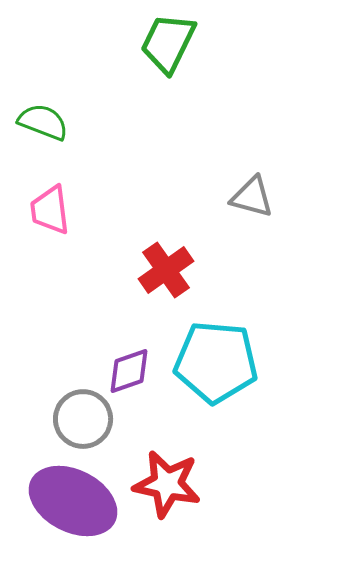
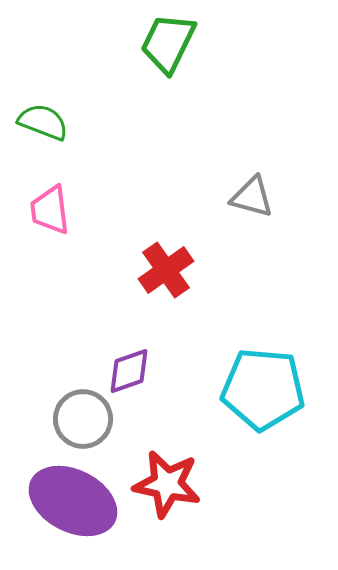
cyan pentagon: moved 47 px right, 27 px down
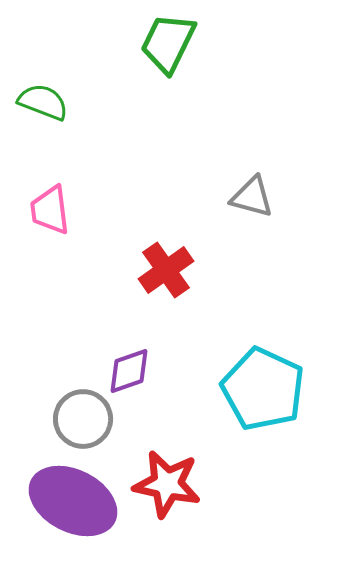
green semicircle: moved 20 px up
cyan pentagon: rotated 20 degrees clockwise
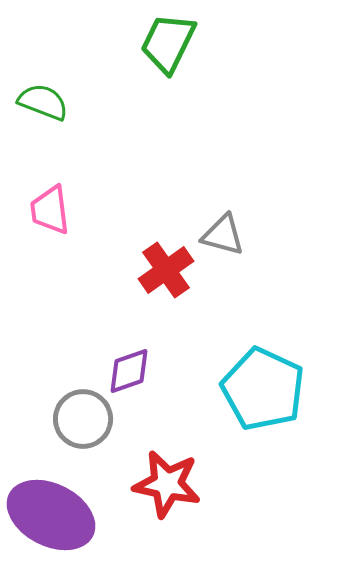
gray triangle: moved 29 px left, 38 px down
purple ellipse: moved 22 px left, 14 px down
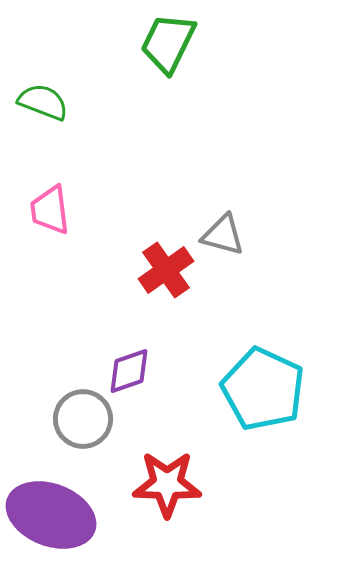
red star: rotated 10 degrees counterclockwise
purple ellipse: rotated 6 degrees counterclockwise
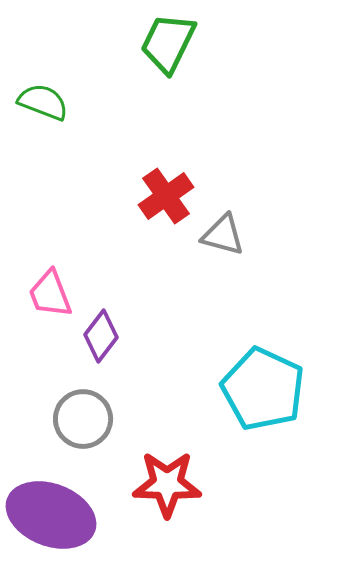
pink trapezoid: moved 84 px down; rotated 14 degrees counterclockwise
red cross: moved 74 px up
purple diamond: moved 28 px left, 35 px up; rotated 33 degrees counterclockwise
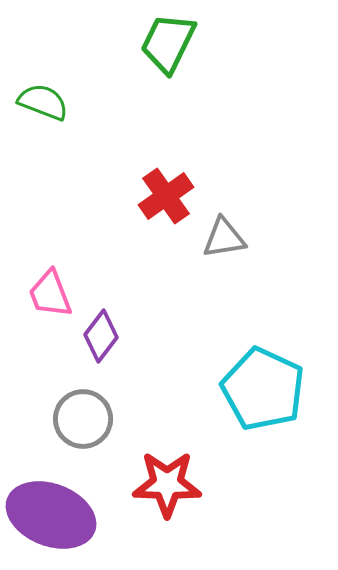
gray triangle: moved 1 px right, 3 px down; rotated 24 degrees counterclockwise
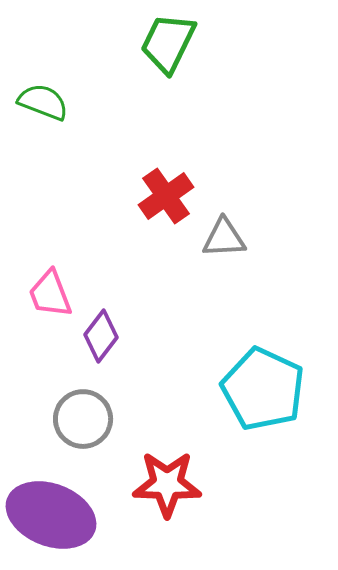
gray triangle: rotated 6 degrees clockwise
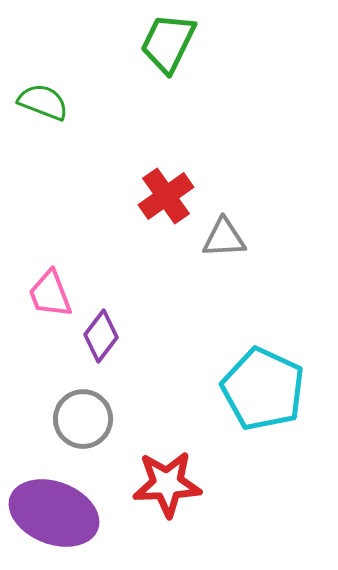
red star: rotated 4 degrees counterclockwise
purple ellipse: moved 3 px right, 2 px up
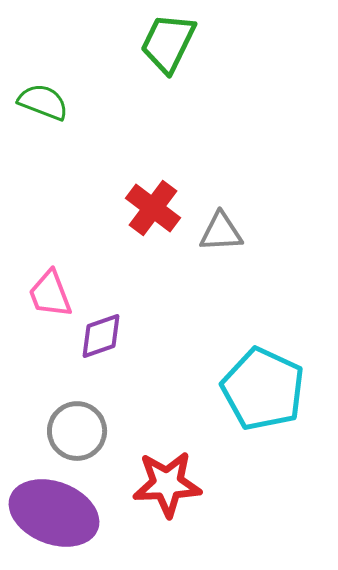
red cross: moved 13 px left, 12 px down; rotated 18 degrees counterclockwise
gray triangle: moved 3 px left, 6 px up
purple diamond: rotated 33 degrees clockwise
gray circle: moved 6 px left, 12 px down
